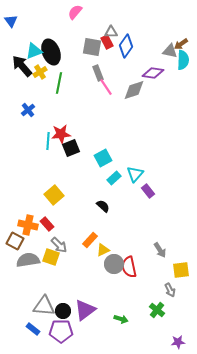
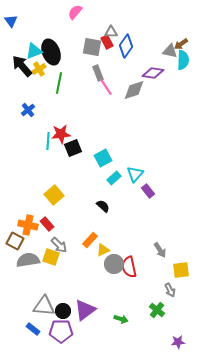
yellow cross at (40, 72): moved 1 px left, 3 px up
black square at (71, 148): moved 2 px right
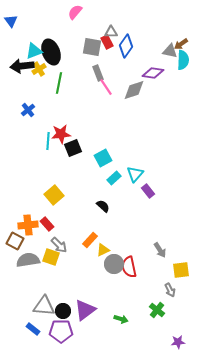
black arrow at (22, 66): rotated 55 degrees counterclockwise
orange cross at (28, 225): rotated 18 degrees counterclockwise
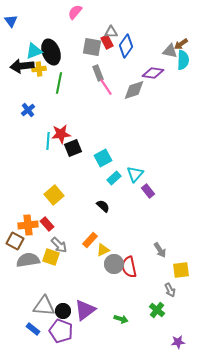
yellow cross at (39, 69): rotated 24 degrees clockwise
purple pentagon at (61, 331): rotated 20 degrees clockwise
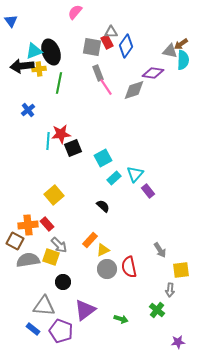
gray circle at (114, 264): moved 7 px left, 5 px down
gray arrow at (170, 290): rotated 32 degrees clockwise
black circle at (63, 311): moved 29 px up
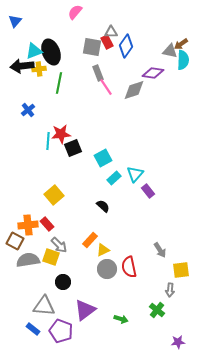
blue triangle at (11, 21): moved 4 px right; rotated 16 degrees clockwise
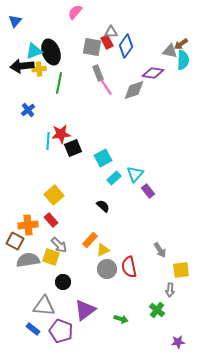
red rectangle at (47, 224): moved 4 px right, 4 px up
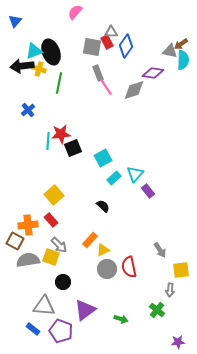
yellow cross at (39, 69): rotated 24 degrees clockwise
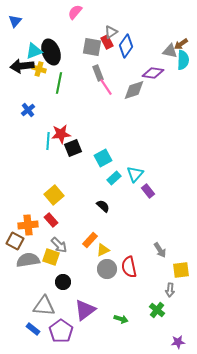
gray triangle at (111, 32): rotated 32 degrees counterclockwise
purple pentagon at (61, 331): rotated 15 degrees clockwise
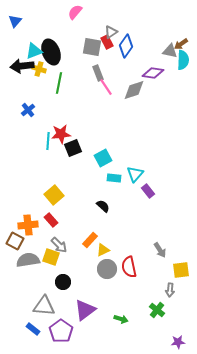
cyan rectangle at (114, 178): rotated 48 degrees clockwise
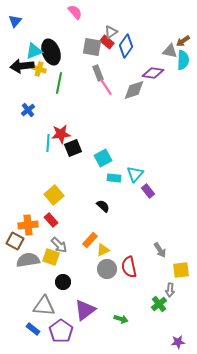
pink semicircle at (75, 12): rotated 98 degrees clockwise
red rectangle at (107, 42): rotated 24 degrees counterclockwise
brown arrow at (181, 44): moved 2 px right, 3 px up
cyan line at (48, 141): moved 2 px down
green cross at (157, 310): moved 2 px right, 6 px up; rotated 14 degrees clockwise
